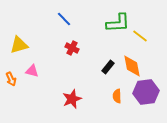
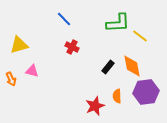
red cross: moved 1 px up
red star: moved 23 px right, 7 px down
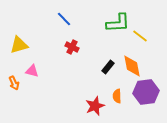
orange arrow: moved 3 px right, 4 px down
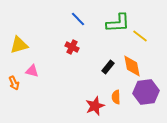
blue line: moved 14 px right
orange semicircle: moved 1 px left, 1 px down
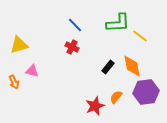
blue line: moved 3 px left, 6 px down
orange arrow: moved 1 px up
orange semicircle: rotated 40 degrees clockwise
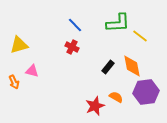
orange semicircle: rotated 80 degrees clockwise
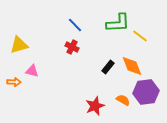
orange diamond: rotated 10 degrees counterclockwise
orange arrow: rotated 64 degrees counterclockwise
orange semicircle: moved 7 px right, 3 px down
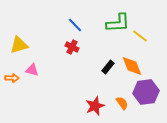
pink triangle: moved 1 px up
orange arrow: moved 2 px left, 4 px up
orange semicircle: moved 1 px left, 3 px down; rotated 24 degrees clockwise
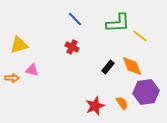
blue line: moved 6 px up
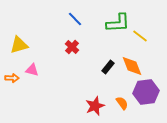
red cross: rotated 16 degrees clockwise
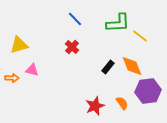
purple hexagon: moved 2 px right, 1 px up
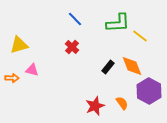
purple hexagon: moved 1 px right; rotated 25 degrees counterclockwise
